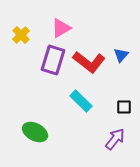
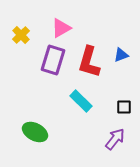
blue triangle: rotated 28 degrees clockwise
red L-shape: rotated 68 degrees clockwise
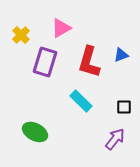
purple rectangle: moved 8 px left, 2 px down
